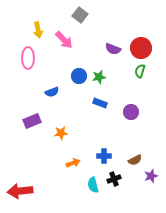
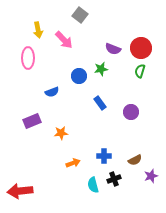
green star: moved 2 px right, 8 px up
blue rectangle: rotated 32 degrees clockwise
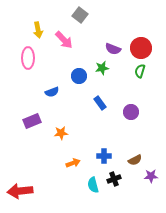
green star: moved 1 px right, 1 px up
purple star: rotated 16 degrees clockwise
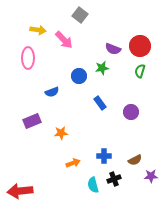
yellow arrow: rotated 70 degrees counterclockwise
red circle: moved 1 px left, 2 px up
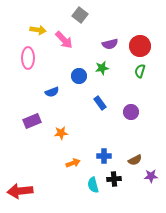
purple semicircle: moved 3 px left, 5 px up; rotated 35 degrees counterclockwise
black cross: rotated 16 degrees clockwise
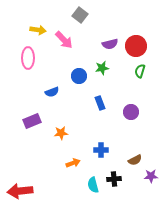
red circle: moved 4 px left
blue rectangle: rotated 16 degrees clockwise
blue cross: moved 3 px left, 6 px up
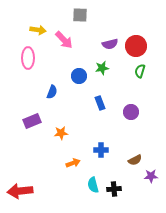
gray square: rotated 35 degrees counterclockwise
blue semicircle: rotated 48 degrees counterclockwise
black cross: moved 10 px down
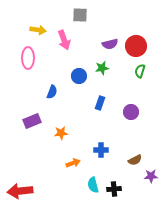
pink arrow: rotated 24 degrees clockwise
blue rectangle: rotated 40 degrees clockwise
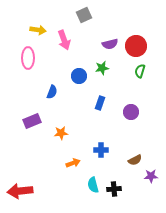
gray square: moved 4 px right; rotated 28 degrees counterclockwise
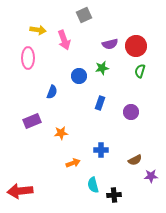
black cross: moved 6 px down
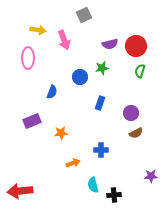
blue circle: moved 1 px right, 1 px down
purple circle: moved 1 px down
brown semicircle: moved 1 px right, 27 px up
